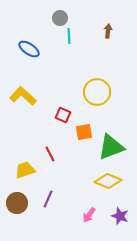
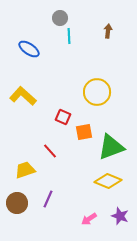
red square: moved 2 px down
red line: moved 3 px up; rotated 14 degrees counterclockwise
pink arrow: moved 4 px down; rotated 21 degrees clockwise
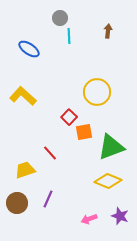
red square: moved 6 px right; rotated 21 degrees clockwise
red line: moved 2 px down
pink arrow: rotated 14 degrees clockwise
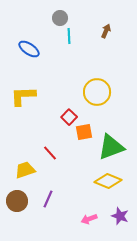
brown arrow: moved 2 px left; rotated 16 degrees clockwise
yellow L-shape: rotated 44 degrees counterclockwise
brown circle: moved 2 px up
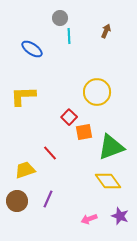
blue ellipse: moved 3 px right
yellow diamond: rotated 32 degrees clockwise
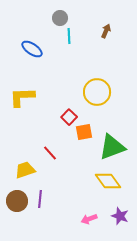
yellow L-shape: moved 1 px left, 1 px down
green triangle: moved 1 px right
purple line: moved 8 px left; rotated 18 degrees counterclockwise
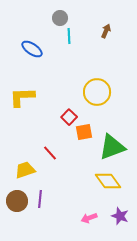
pink arrow: moved 1 px up
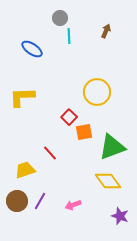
purple line: moved 2 px down; rotated 24 degrees clockwise
pink arrow: moved 16 px left, 13 px up
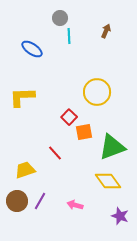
red line: moved 5 px right
pink arrow: moved 2 px right; rotated 35 degrees clockwise
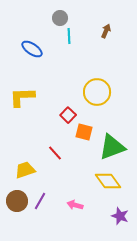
red square: moved 1 px left, 2 px up
orange square: rotated 24 degrees clockwise
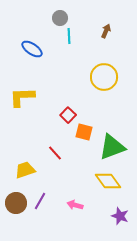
yellow circle: moved 7 px right, 15 px up
brown circle: moved 1 px left, 2 px down
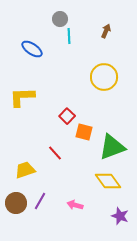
gray circle: moved 1 px down
red square: moved 1 px left, 1 px down
